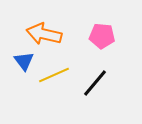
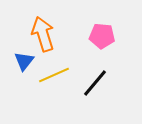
orange arrow: moved 1 px left; rotated 60 degrees clockwise
blue triangle: rotated 15 degrees clockwise
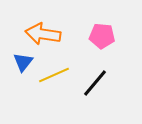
orange arrow: rotated 64 degrees counterclockwise
blue triangle: moved 1 px left, 1 px down
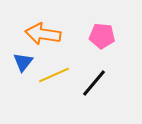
black line: moved 1 px left
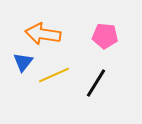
pink pentagon: moved 3 px right
black line: moved 2 px right; rotated 8 degrees counterclockwise
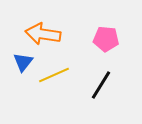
pink pentagon: moved 1 px right, 3 px down
black line: moved 5 px right, 2 px down
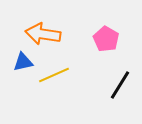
pink pentagon: rotated 25 degrees clockwise
blue triangle: rotated 40 degrees clockwise
black line: moved 19 px right
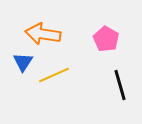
blue triangle: rotated 45 degrees counterclockwise
black line: rotated 48 degrees counterclockwise
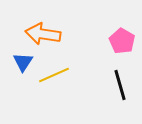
pink pentagon: moved 16 px right, 2 px down
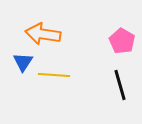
yellow line: rotated 28 degrees clockwise
